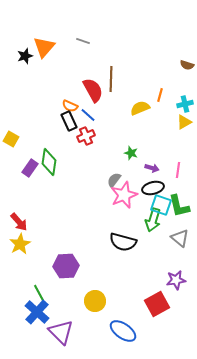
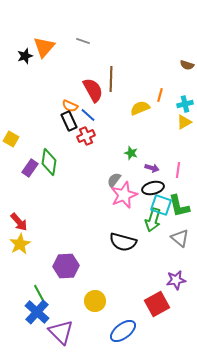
blue ellipse: rotated 72 degrees counterclockwise
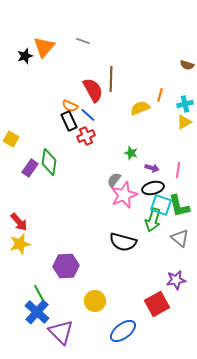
yellow star: rotated 15 degrees clockwise
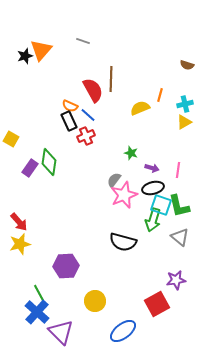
orange triangle: moved 3 px left, 3 px down
gray triangle: moved 1 px up
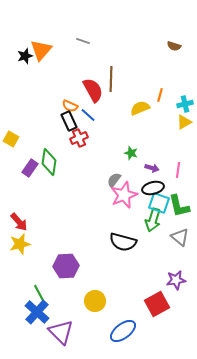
brown semicircle: moved 13 px left, 19 px up
red cross: moved 7 px left, 2 px down
cyan square: moved 2 px left, 2 px up
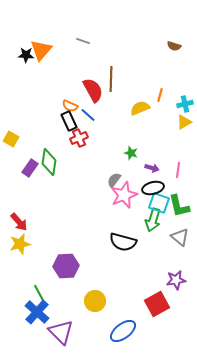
black star: moved 1 px right, 1 px up; rotated 21 degrees clockwise
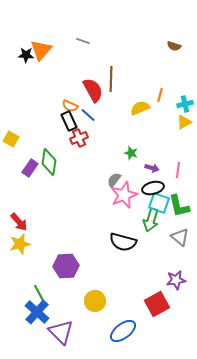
green arrow: moved 2 px left
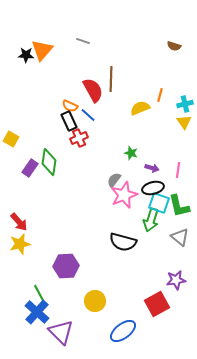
orange triangle: moved 1 px right
yellow triangle: rotated 35 degrees counterclockwise
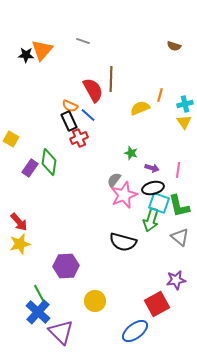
blue cross: moved 1 px right
blue ellipse: moved 12 px right
